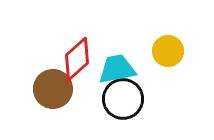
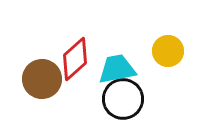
red diamond: moved 2 px left
brown circle: moved 11 px left, 10 px up
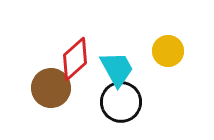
cyan trapezoid: rotated 72 degrees clockwise
brown circle: moved 9 px right, 9 px down
black circle: moved 2 px left, 3 px down
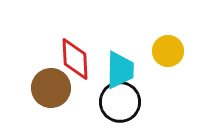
red diamond: rotated 51 degrees counterclockwise
cyan trapezoid: moved 3 px right, 1 px down; rotated 30 degrees clockwise
black circle: moved 1 px left
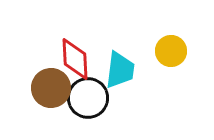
yellow circle: moved 3 px right
cyan trapezoid: rotated 6 degrees clockwise
black circle: moved 32 px left, 4 px up
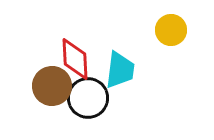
yellow circle: moved 21 px up
brown circle: moved 1 px right, 2 px up
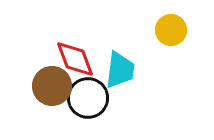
red diamond: rotated 18 degrees counterclockwise
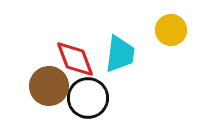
cyan trapezoid: moved 16 px up
brown circle: moved 3 px left
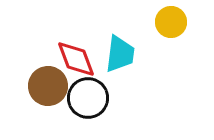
yellow circle: moved 8 px up
red diamond: moved 1 px right
brown circle: moved 1 px left
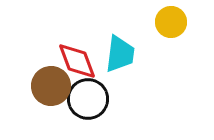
red diamond: moved 1 px right, 2 px down
brown circle: moved 3 px right
black circle: moved 1 px down
